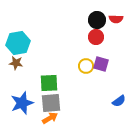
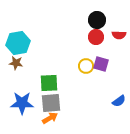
red semicircle: moved 3 px right, 16 px down
blue star: rotated 20 degrees clockwise
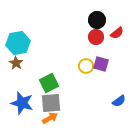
red semicircle: moved 2 px left, 2 px up; rotated 40 degrees counterclockwise
brown star: rotated 24 degrees clockwise
green square: rotated 24 degrees counterclockwise
blue star: rotated 15 degrees clockwise
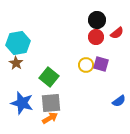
yellow circle: moved 1 px up
green square: moved 6 px up; rotated 24 degrees counterclockwise
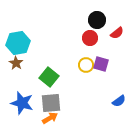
red circle: moved 6 px left, 1 px down
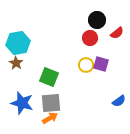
green square: rotated 18 degrees counterclockwise
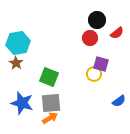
yellow circle: moved 8 px right, 9 px down
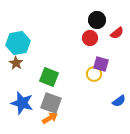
gray square: rotated 25 degrees clockwise
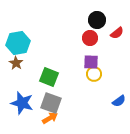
purple square: moved 10 px left, 2 px up; rotated 14 degrees counterclockwise
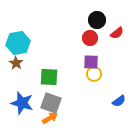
green square: rotated 18 degrees counterclockwise
